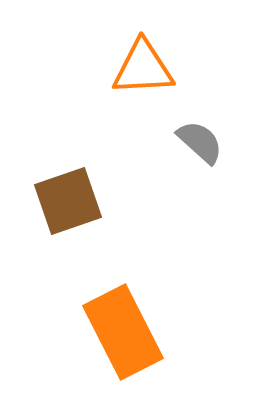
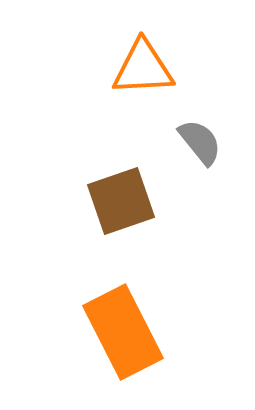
gray semicircle: rotated 9 degrees clockwise
brown square: moved 53 px right
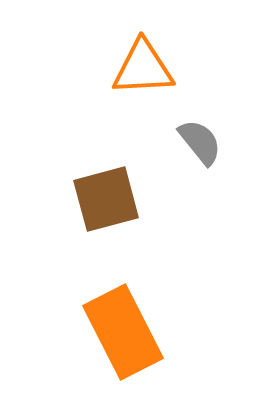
brown square: moved 15 px left, 2 px up; rotated 4 degrees clockwise
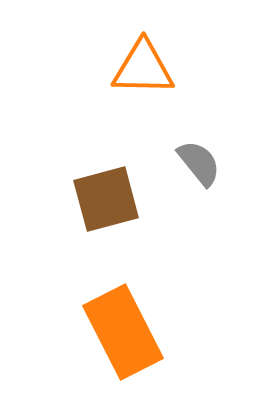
orange triangle: rotated 4 degrees clockwise
gray semicircle: moved 1 px left, 21 px down
